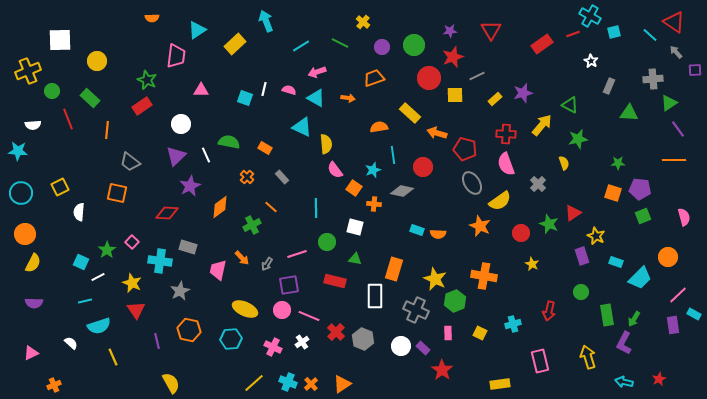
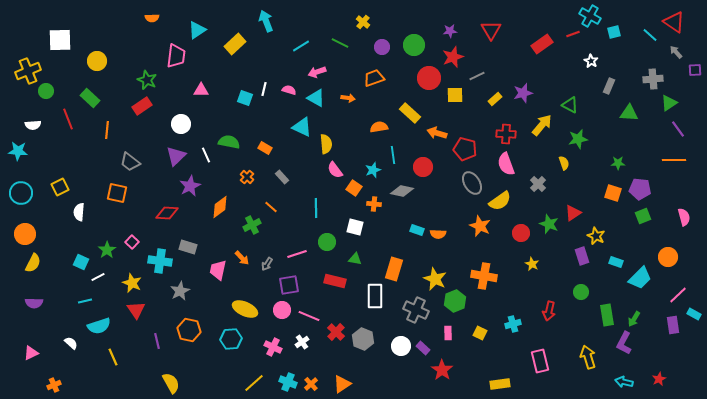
green circle at (52, 91): moved 6 px left
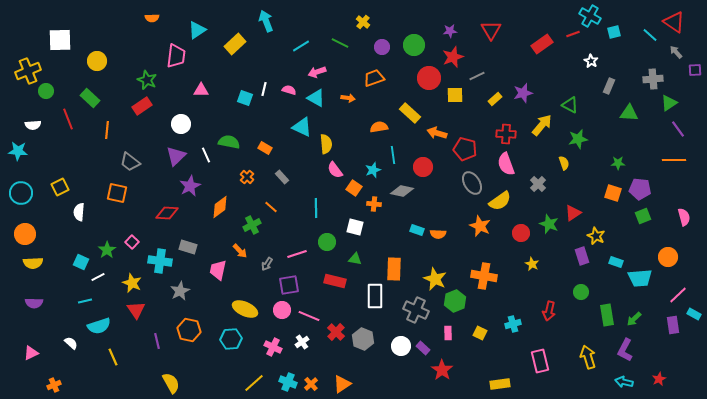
orange arrow at (242, 258): moved 2 px left, 7 px up
yellow semicircle at (33, 263): rotated 60 degrees clockwise
orange rectangle at (394, 269): rotated 15 degrees counterclockwise
cyan trapezoid at (640, 278): rotated 40 degrees clockwise
green arrow at (634, 319): rotated 14 degrees clockwise
purple L-shape at (624, 343): moved 1 px right, 7 px down
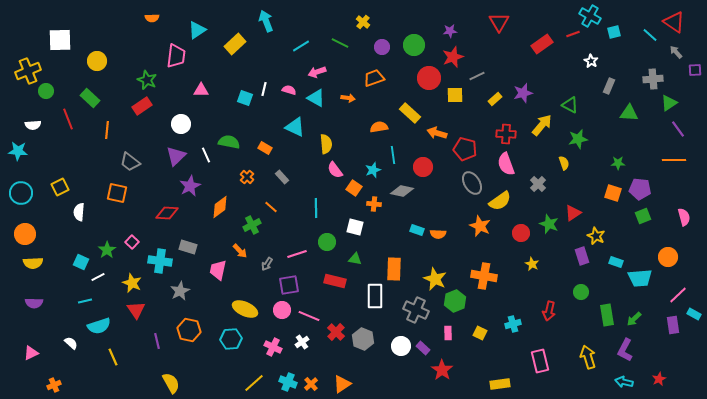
red triangle at (491, 30): moved 8 px right, 8 px up
cyan triangle at (302, 127): moved 7 px left
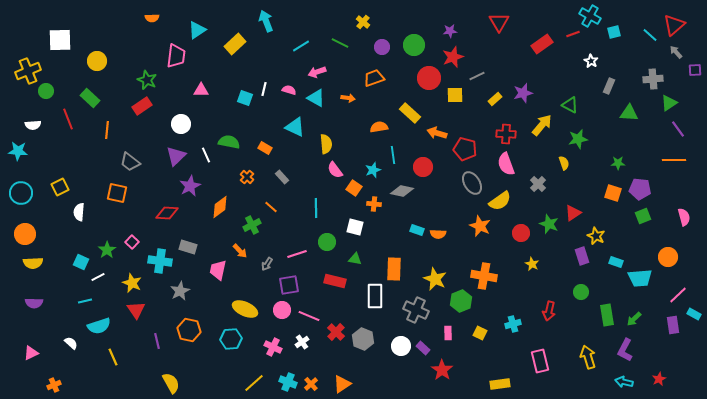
red triangle at (674, 22): moved 3 px down; rotated 45 degrees clockwise
green hexagon at (455, 301): moved 6 px right
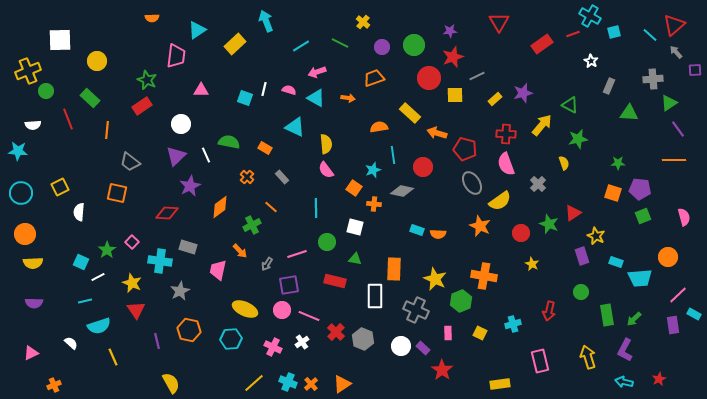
pink semicircle at (335, 170): moved 9 px left
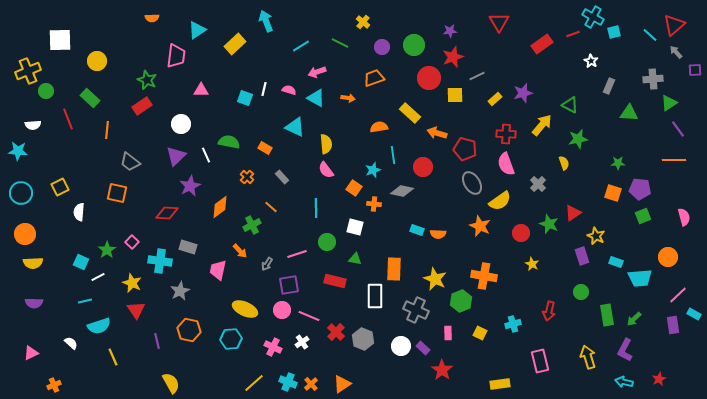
cyan cross at (590, 16): moved 3 px right, 1 px down
